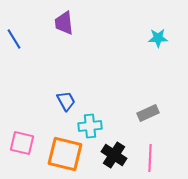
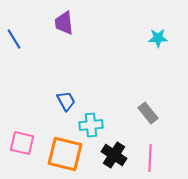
gray rectangle: rotated 75 degrees clockwise
cyan cross: moved 1 px right, 1 px up
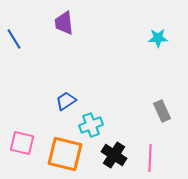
blue trapezoid: rotated 95 degrees counterclockwise
gray rectangle: moved 14 px right, 2 px up; rotated 15 degrees clockwise
cyan cross: rotated 15 degrees counterclockwise
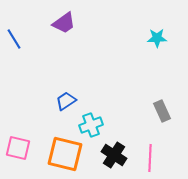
purple trapezoid: rotated 120 degrees counterclockwise
cyan star: moved 1 px left
pink square: moved 4 px left, 5 px down
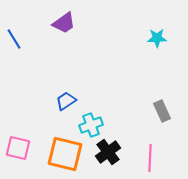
black cross: moved 6 px left, 3 px up; rotated 20 degrees clockwise
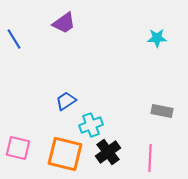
gray rectangle: rotated 55 degrees counterclockwise
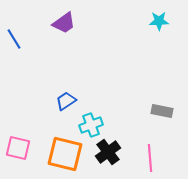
cyan star: moved 2 px right, 17 px up
pink line: rotated 8 degrees counterclockwise
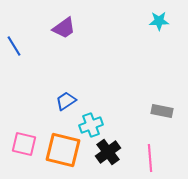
purple trapezoid: moved 5 px down
blue line: moved 7 px down
pink square: moved 6 px right, 4 px up
orange square: moved 2 px left, 4 px up
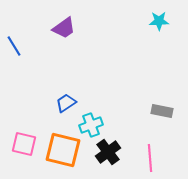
blue trapezoid: moved 2 px down
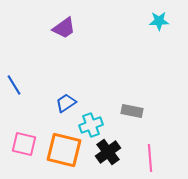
blue line: moved 39 px down
gray rectangle: moved 30 px left
orange square: moved 1 px right
